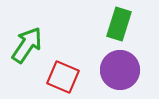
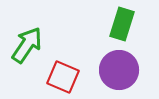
green rectangle: moved 3 px right
purple circle: moved 1 px left
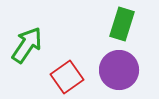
red square: moved 4 px right; rotated 32 degrees clockwise
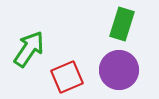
green arrow: moved 2 px right, 4 px down
red square: rotated 12 degrees clockwise
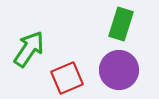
green rectangle: moved 1 px left
red square: moved 1 px down
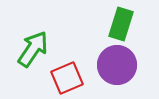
green arrow: moved 4 px right
purple circle: moved 2 px left, 5 px up
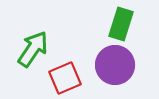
purple circle: moved 2 px left
red square: moved 2 px left
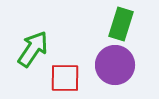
red square: rotated 24 degrees clockwise
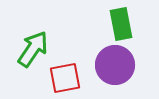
green rectangle: rotated 28 degrees counterclockwise
red square: rotated 12 degrees counterclockwise
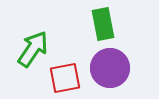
green rectangle: moved 18 px left
purple circle: moved 5 px left, 3 px down
